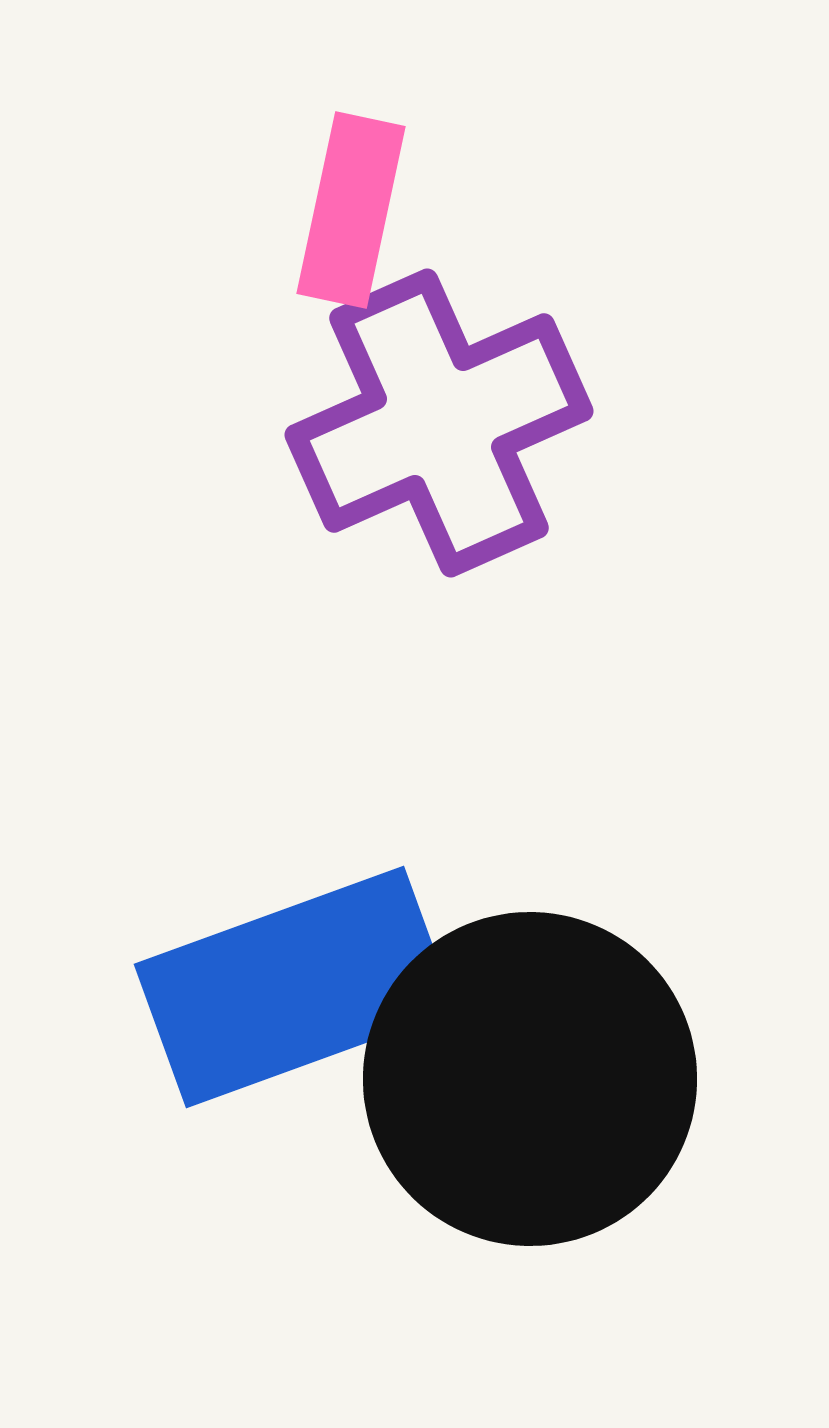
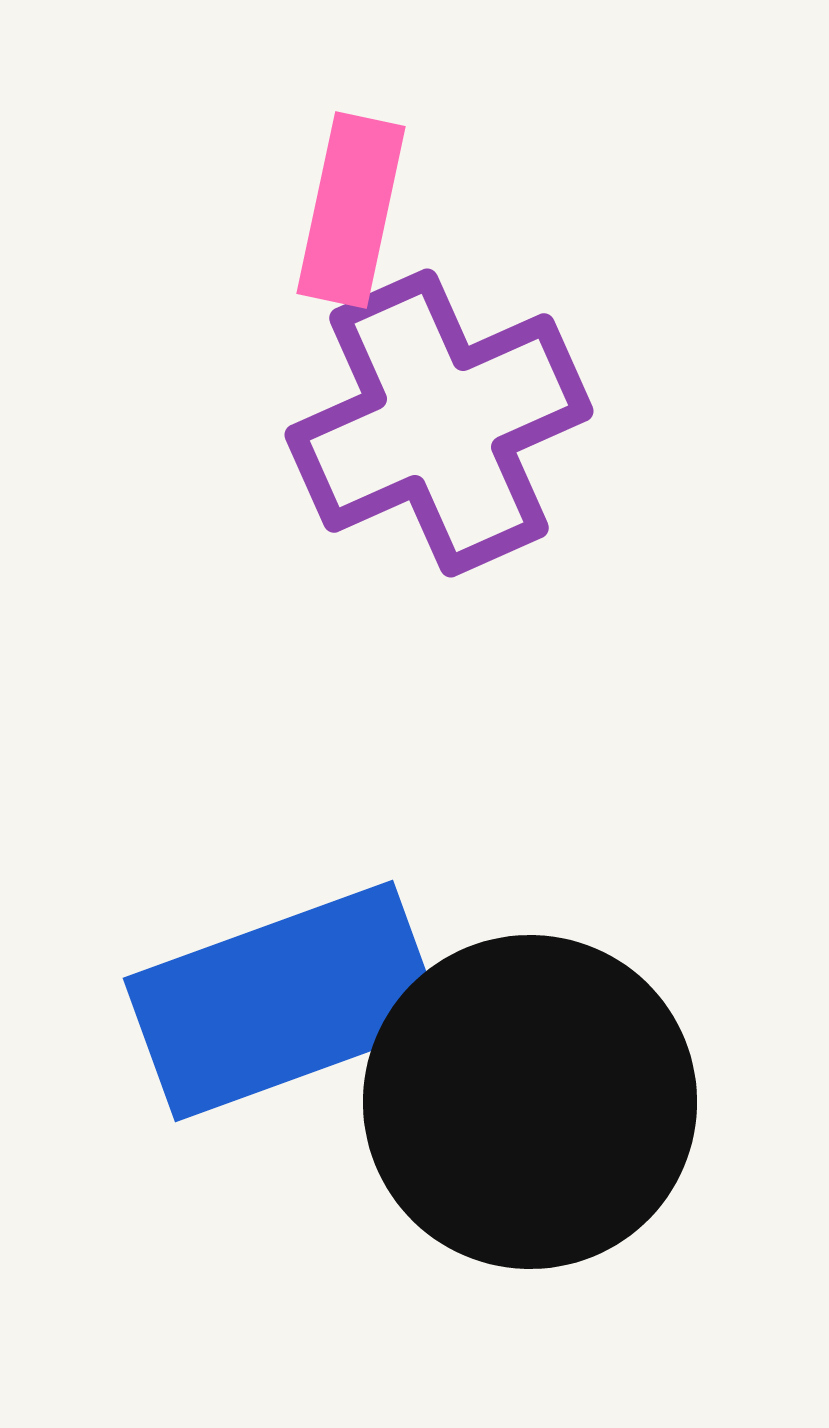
blue rectangle: moved 11 px left, 14 px down
black circle: moved 23 px down
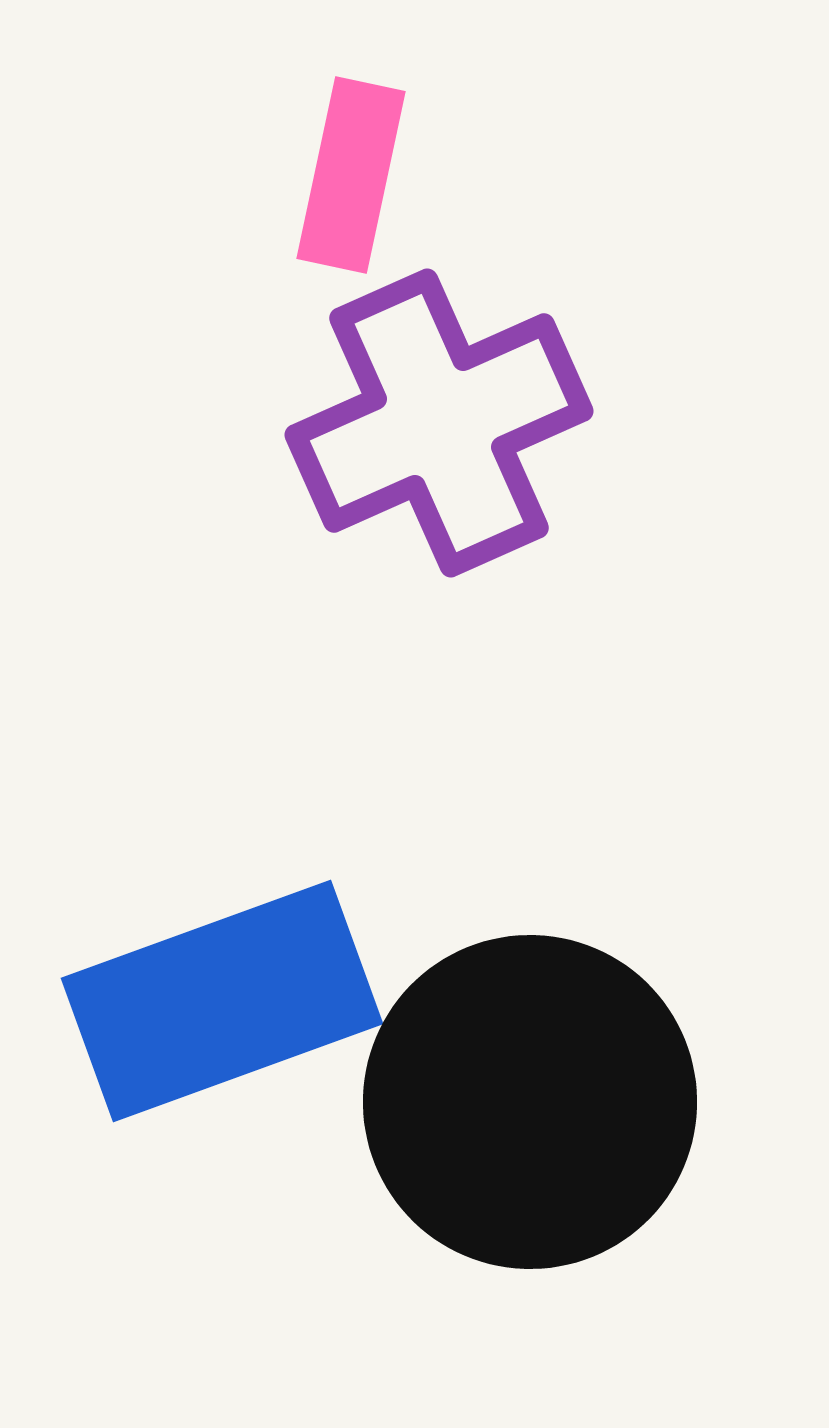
pink rectangle: moved 35 px up
blue rectangle: moved 62 px left
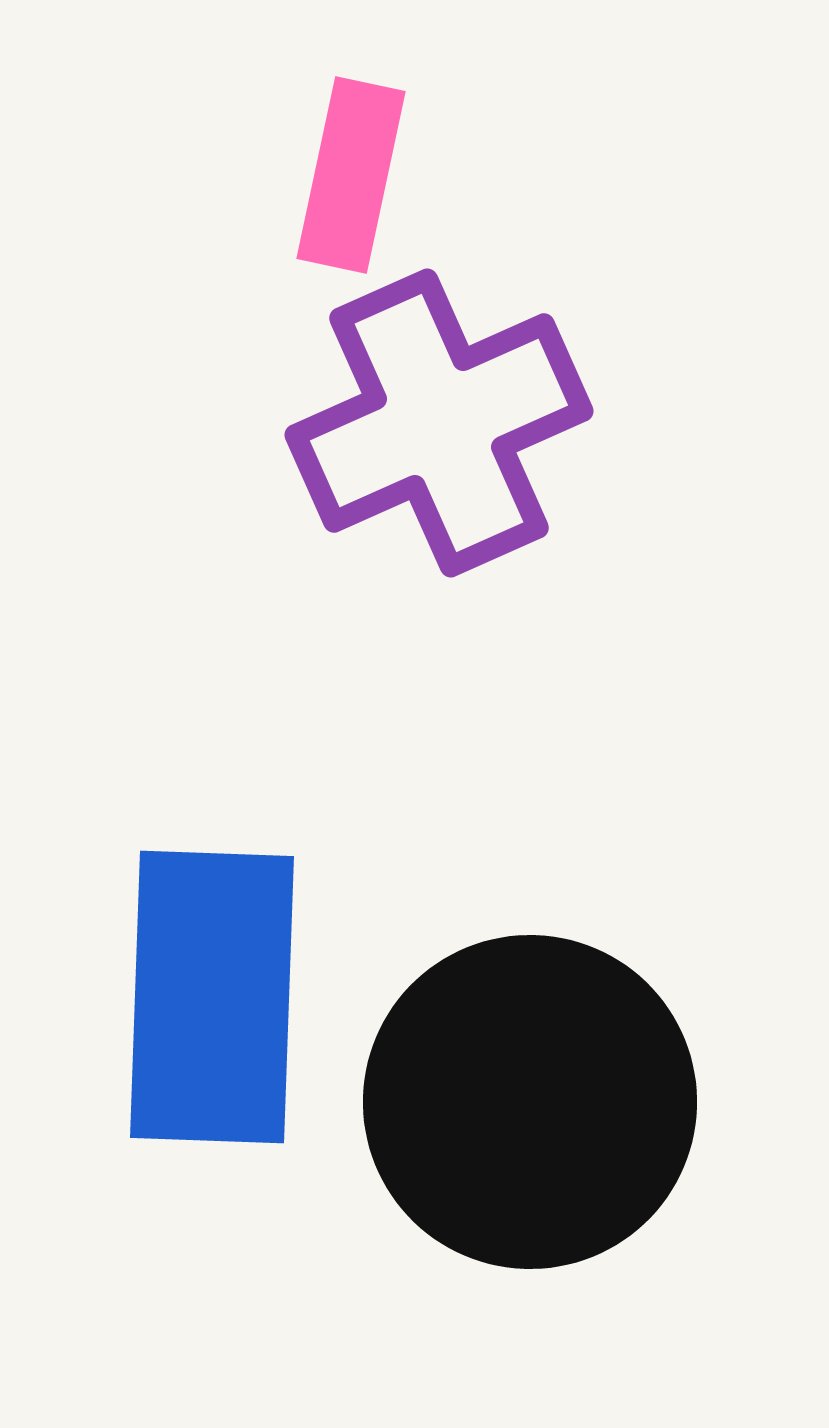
blue rectangle: moved 10 px left, 4 px up; rotated 68 degrees counterclockwise
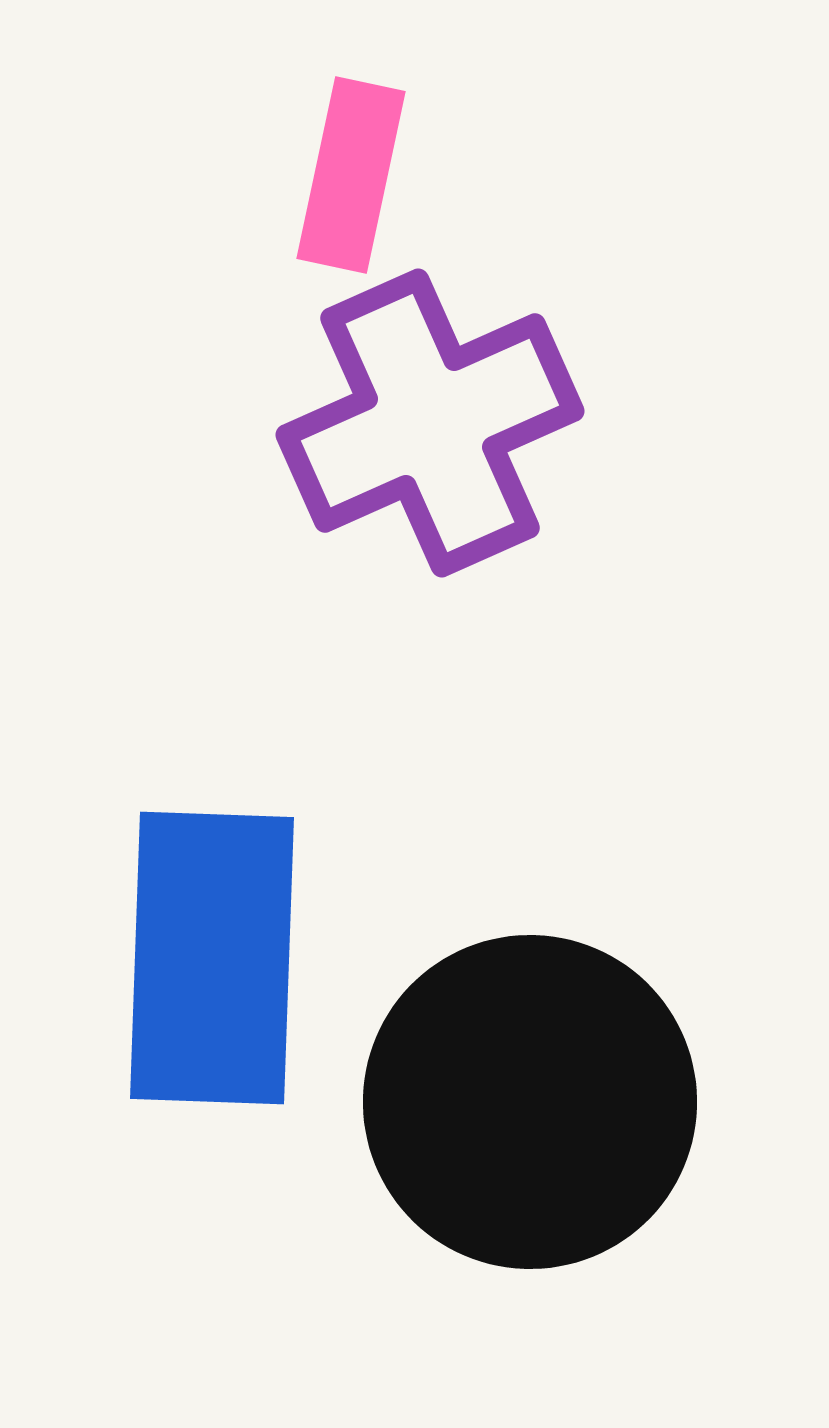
purple cross: moved 9 px left
blue rectangle: moved 39 px up
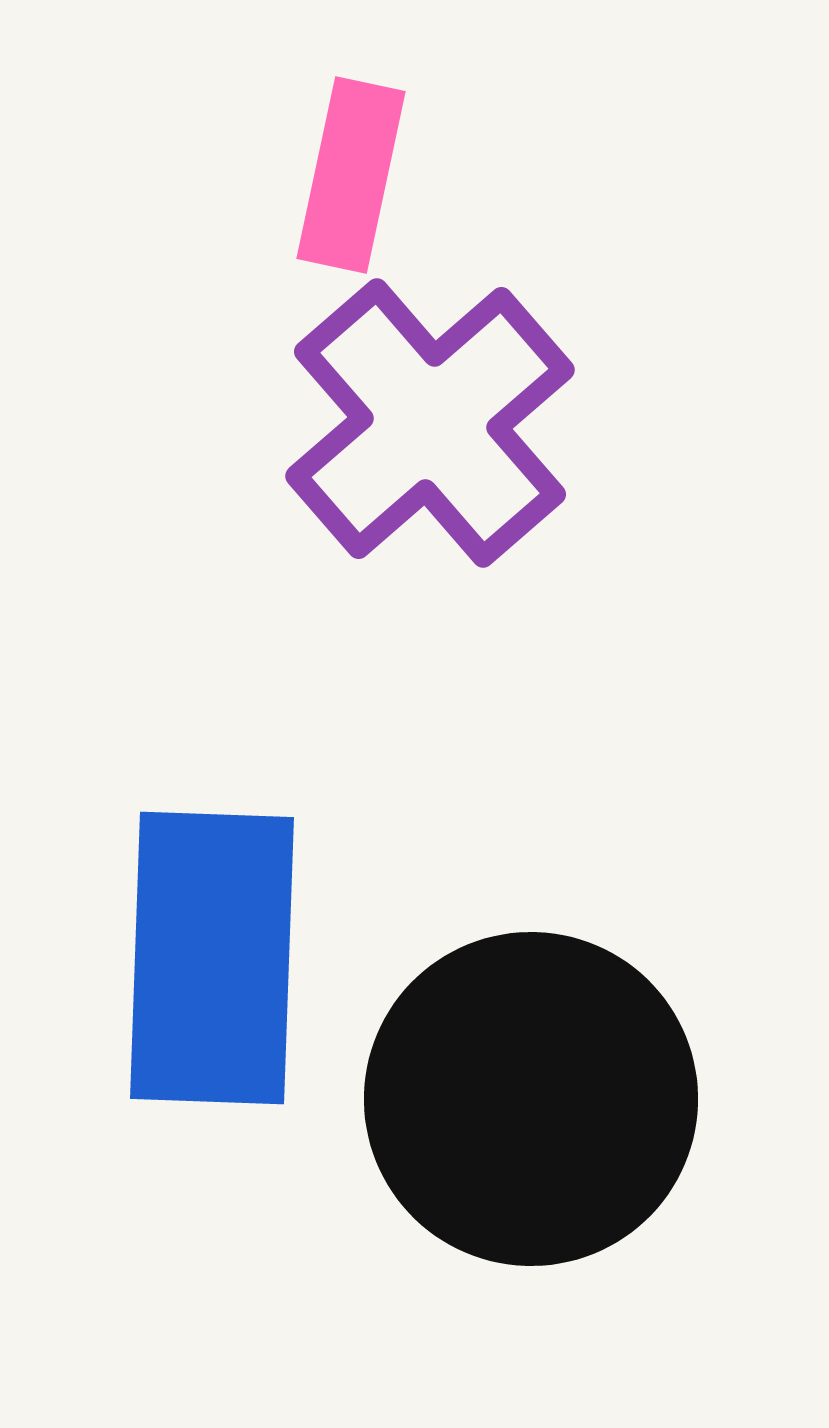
purple cross: rotated 17 degrees counterclockwise
black circle: moved 1 px right, 3 px up
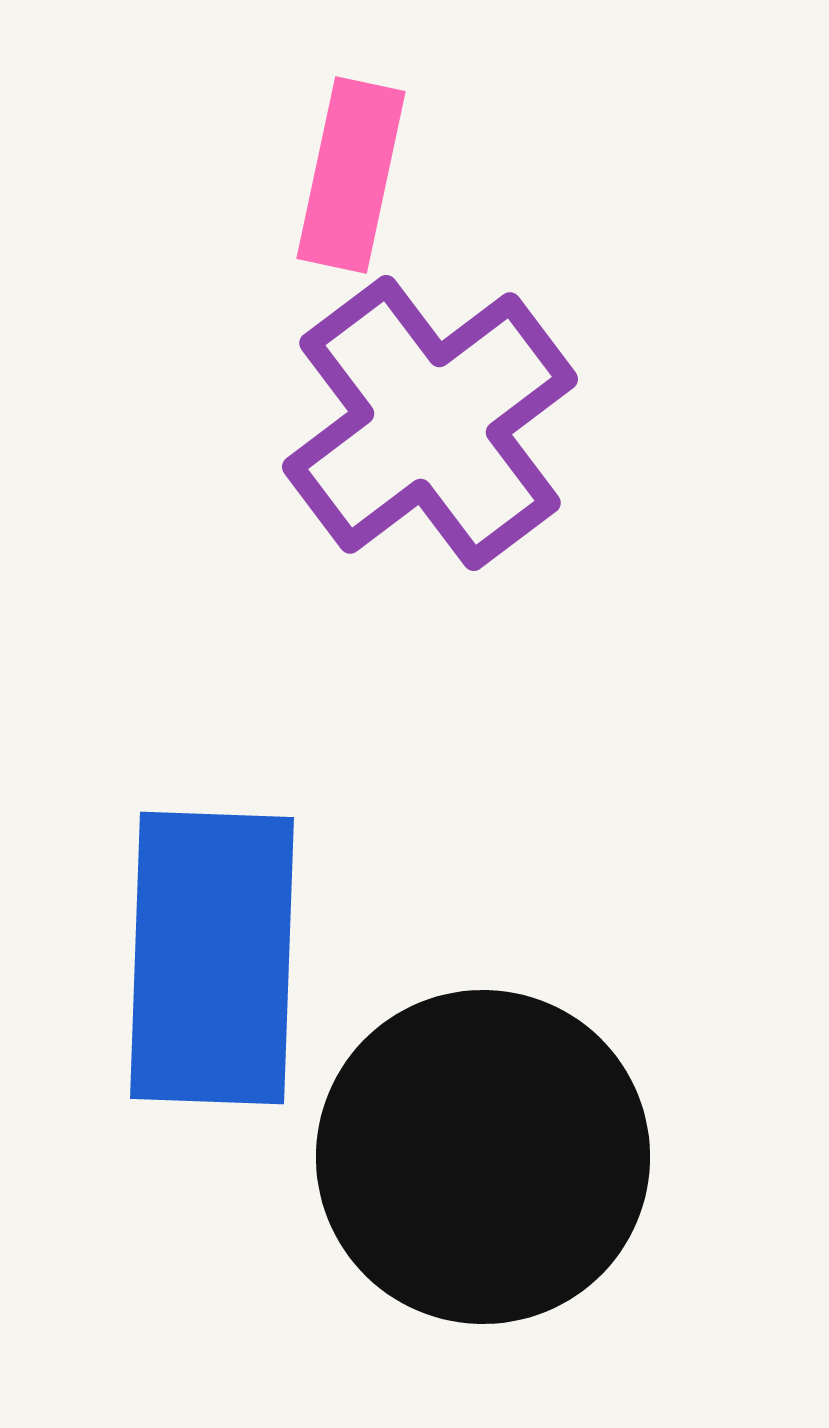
purple cross: rotated 4 degrees clockwise
black circle: moved 48 px left, 58 px down
